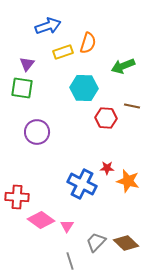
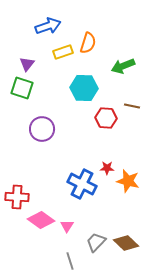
green square: rotated 10 degrees clockwise
purple circle: moved 5 px right, 3 px up
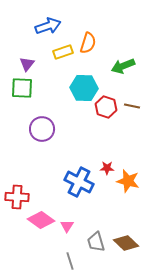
green square: rotated 15 degrees counterclockwise
red hexagon: moved 11 px up; rotated 15 degrees clockwise
blue cross: moved 3 px left, 2 px up
gray trapezoid: rotated 60 degrees counterclockwise
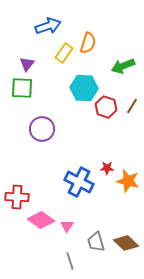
yellow rectangle: moved 1 px right, 1 px down; rotated 36 degrees counterclockwise
brown line: rotated 70 degrees counterclockwise
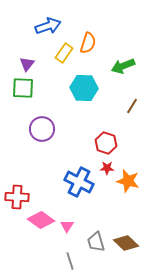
green square: moved 1 px right
red hexagon: moved 36 px down
